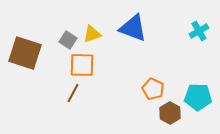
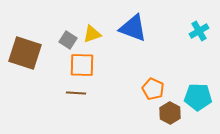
brown line: moved 3 px right; rotated 66 degrees clockwise
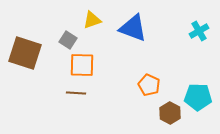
yellow triangle: moved 14 px up
orange pentagon: moved 4 px left, 4 px up
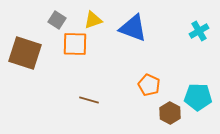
yellow triangle: moved 1 px right
gray square: moved 11 px left, 20 px up
orange square: moved 7 px left, 21 px up
brown line: moved 13 px right, 7 px down; rotated 12 degrees clockwise
